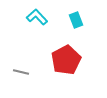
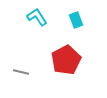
cyan L-shape: rotated 10 degrees clockwise
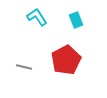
gray line: moved 3 px right, 5 px up
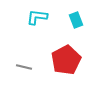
cyan L-shape: rotated 50 degrees counterclockwise
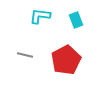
cyan L-shape: moved 3 px right, 1 px up
gray line: moved 1 px right, 12 px up
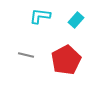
cyan rectangle: rotated 63 degrees clockwise
gray line: moved 1 px right
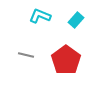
cyan L-shape: rotated 15 degrees clockwise
red pentagon: rotated 8 degrees counterclockwise
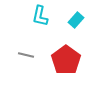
cyan L-shape: rotated 100 degrees counterclockwise
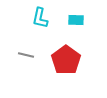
cyan L-shape: moved 2 px down
cyan rectangle: rotated 49 degrees clockwise
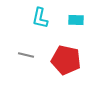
red pentagon: rotated 24 degrees counterclockwise
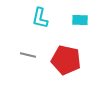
cyan rectangle: moved 4 px right
gray line: moved 2 px right
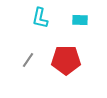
gray line: moved 5 px down; rotated 70 degrees counterclockwise
red pentagon: rotated 12 degrees counterclockwise
